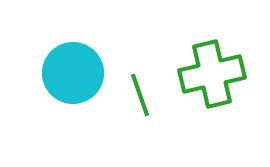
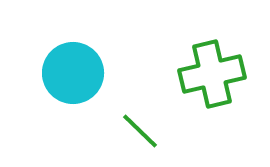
green line: moved 36 px down; rotated 27 degrees counterclockwise
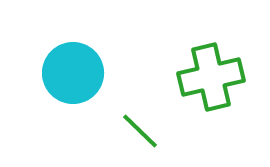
green cross: moved 1 px left, 3 px down
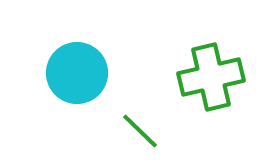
cyan circle: moved 4 px right
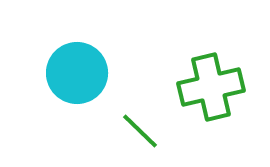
green cross: moved 10 px down
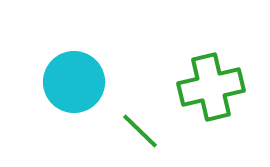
cyan circle: moved 3 px left, 9 px down
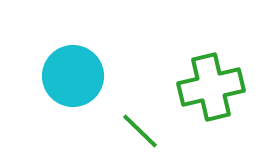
cyan circle: moved 1 px left, 6 px up
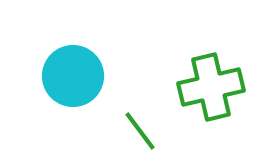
green line: rotated 9 degrees clockwise
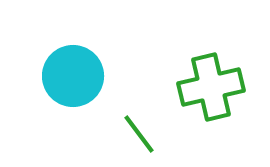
green line: moved 1 px left, 3 px down
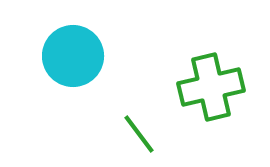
cyan circle: moved 20 px up
